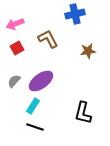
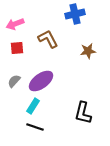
red square: rotated 24 degrees clockwise
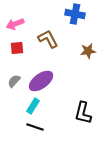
blue cross: rotated 24 degrees clockwise
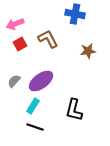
red square: moved 3 px right, 4 px up; rotated 24 degrees counterclockwise
black L-shape: moved 9 px left, 3 px up
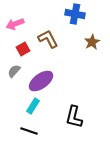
red square: moved 3 px right, 5 px down
brown star: moved 4 px right, 9 px up; rotated 21 degrees counterclockwise
gray semicircle: moved 10 px up
black L-shape: moved 7 px down
black line: moved 6 px left, 4 px down
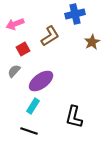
blue cross: rotated 24 degrees counterclockwise
brown L-shape: moved 2 px right, 3 px up; rotated 85 degrees clockwise
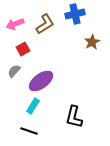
brown L-shape: moved 5 px left, 12 px up
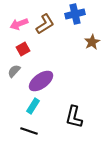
pink arrow: moved 4 px right
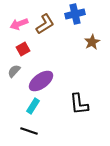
black L-shape: moved 5 px right, 13 px up; rotated 20 degrees counterclockwise
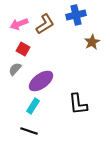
blue cross: moved 1 px right, 1 px down
red square: rotated 32 degrees counterclockwise
gray semicircle: moved 1 px right, 2 px up
black L-shape: moved 1 px left
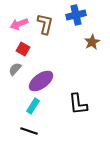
brown L-shape: rotated 45 degrees counterclockwise
